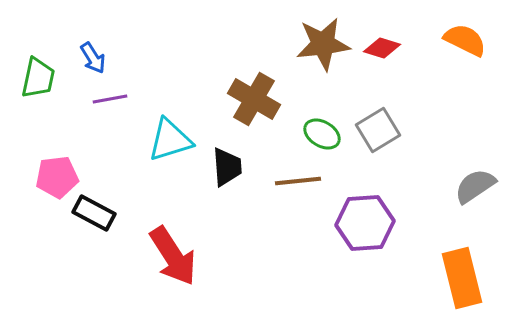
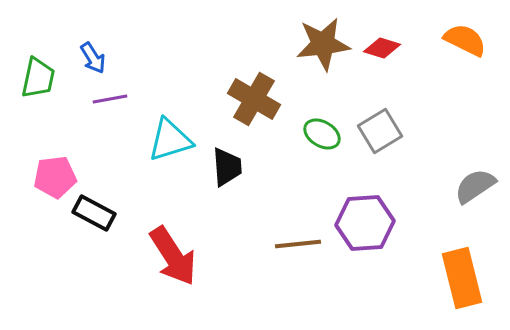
gray square: moved 2 px right, 1 px down
pink pentagon: moved 2 px left
brown line: moved 63 px down
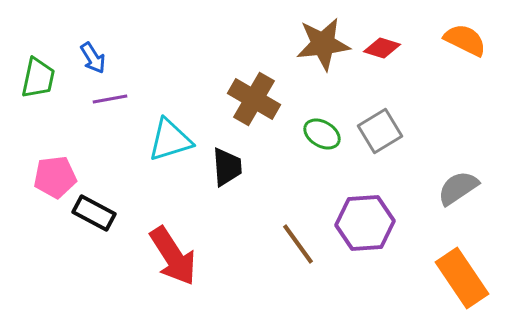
gray semicircle: moved 17 px left, 2 px down
brown line: rotated 60 degrees clockwise
orange rectangle: rotated 20 degrees counterclockwise
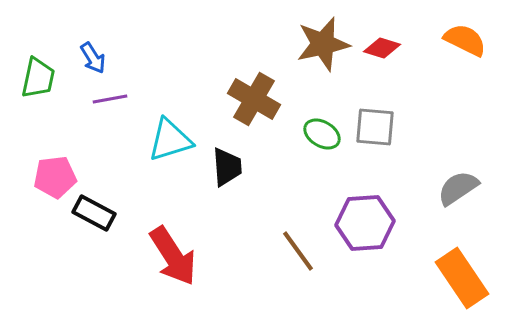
brown star: rotated 6 degrees counterclockwise
gray square: moved 5 px left, 4 px up; rotated 36 degrees clockwise
brown line: moved 7 px down
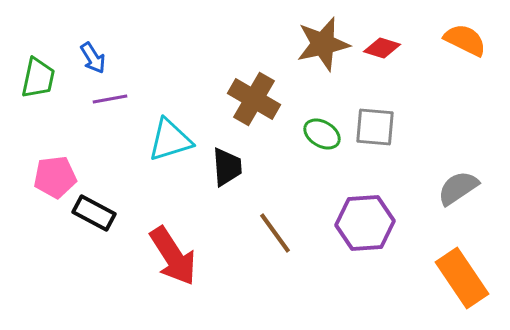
brown line: moved 23 px left, 18 px up
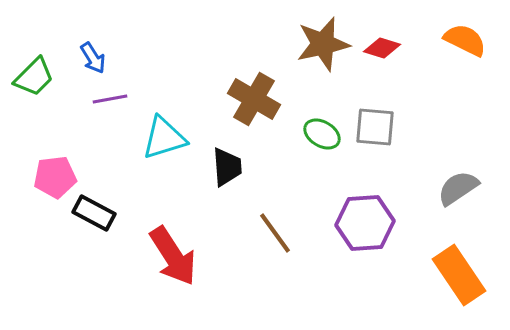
green trapezoid: moved 4 px left, 1 px up; rotated 33 degrees clockwise
cyan triangle: moved 6 px left, 2 px up
orange rectangle: moved 3 px left, 3 px up
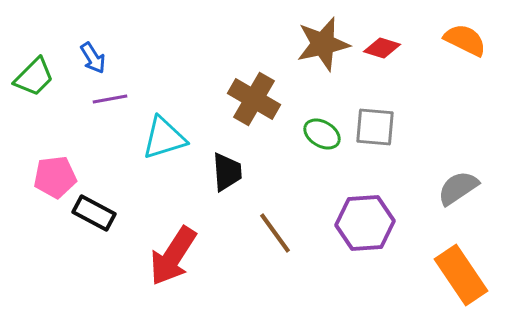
black trapezoid: moved 5 px down
red arrow: rotated 66 degrees clockwise
orange rectangle: moved 2 px right
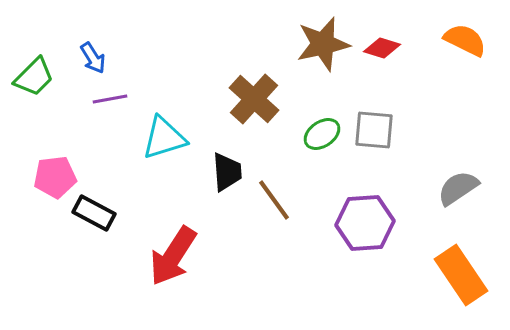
brown cross: rotated 12 degrees clockwise
gray square: moved 1 px left, 3 px down
green ellipse: rotated 66 degrees counterclockwise
brown line: moved 1 px left, 33 px up
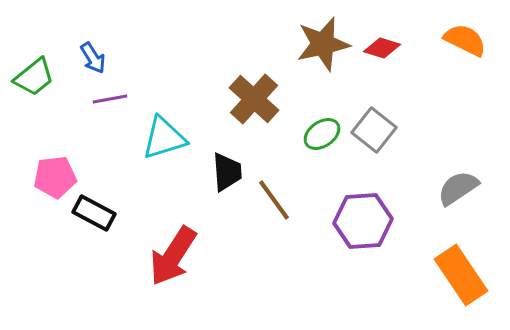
green trapezoid: rotated 6 degrees clockwise
gray square: rotated 33 degrees clockwise
purple hexagon: moved 2 px left, 2 px up
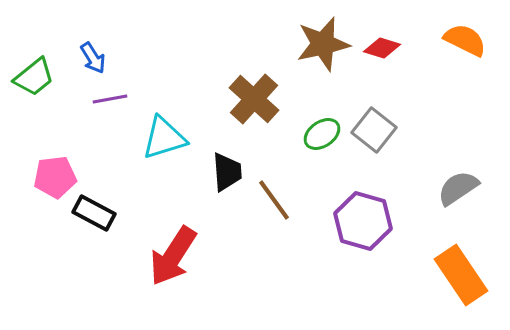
purple hexagon: rotated 20 degrees clockwise
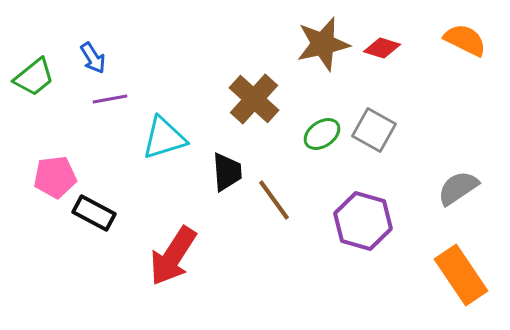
gray square: rotated 9 degrees counterclockwise
